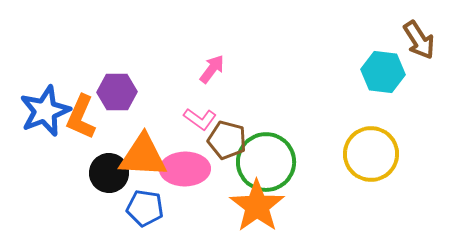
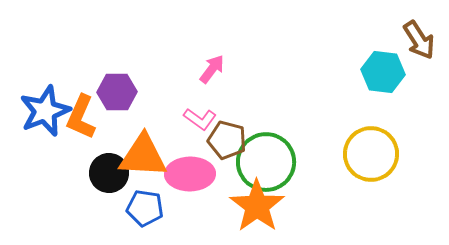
pink ellipse: moved 5 px right, 5 px down
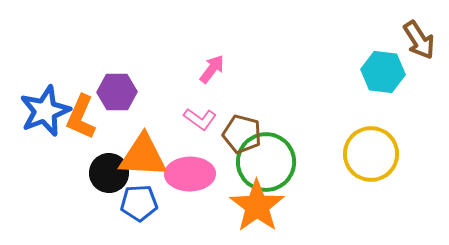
brown pentagon: moved 15 px right, 6 px up
blue pentagon: moved 6 px left, 5 px up; rotated 12 degrees counterclockwise
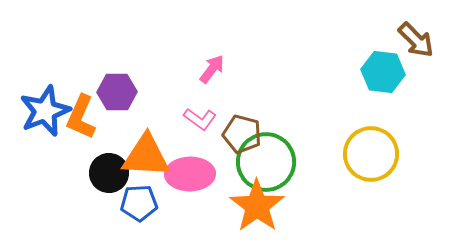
brown arrow: moved 3 px left; rotated 12 degrees counterclockwise
orange triangle: moved 3 px right
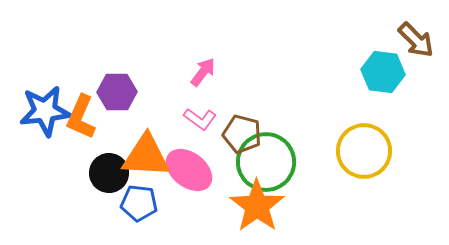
pink arrow: moved 9 px left, 3 px down
blue star: rotated 15 degrees clockwise
yellow circle: moved 7 px left, 3 px up
pink ellipse: moved 1 px left, 4 px up; rotated 39 degrees clockwise
blue pentagon: rotated 9 degrees clockwise
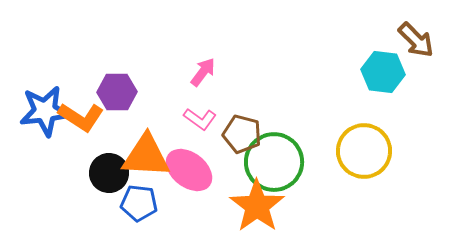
orange L-shape: rotated 81 degrees counterclockwise
green circle: moved 8 px right
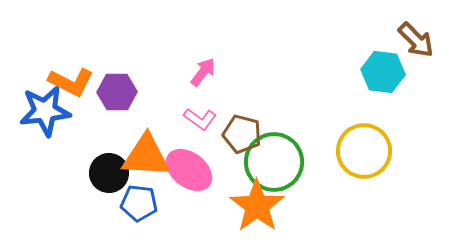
orange L-shape: moved 10 px left, 35 px up; rotated 6 degrees counterclockwise
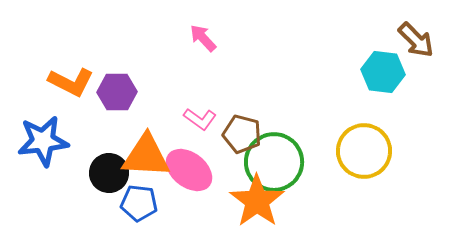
pink arrow: moved 34 px up; rotated 80 degrees counterclockwise
blue star: moved 2 px left, 30 px down
orange star: moved 5 px up
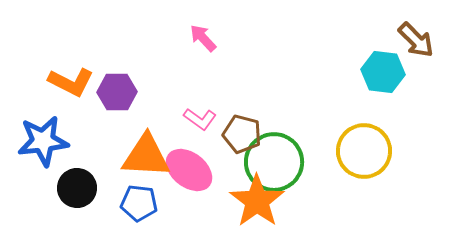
black circle: moved 32 px left, 15 px down
